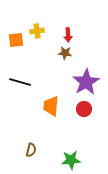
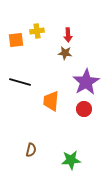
orange trapezoid: moved 5 px up
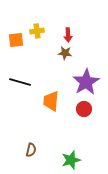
green star: rotated 12 degrees counterclockwise
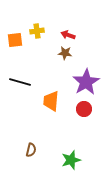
red arrow: rotated 112 degrees clockwise
orange square: moved 1 px left
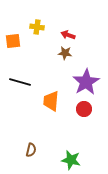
yellow cross: moved 4 px up; rotated 16 degrees clockwise
orange square: moved 2 px left, 1 px down
green star: rotated 30 degrees clockwise
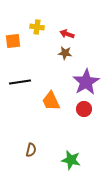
red arrow: moved 1 px left, 1 px up
black line: rotated 25 degrees counterclockwise
orange trapezoid: rotated 30 degrees counterclockwise
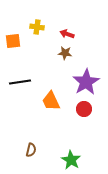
green star: rotated 18 degrees clockwise
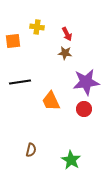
red arrow: rotated 136 degrees counterclockwise
purple star: rotated 24 degrees clockwise
